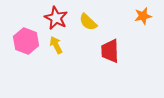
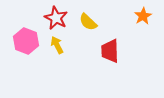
orange star: rotated 18 degrees counterclockwise
yellow arrow: moved 1 px right
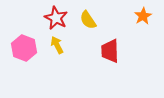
yellow semicircle: moved 2 px up; rotated 12 degrees clockwise
pink hexagon: moved 2 px left, 7 px down
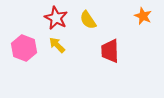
orange star: rotated 18 degrees counterclockwise
yellow arrow: rotated 18 degrees counterclockwise
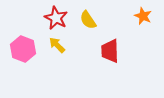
pink hexagon: moved 1 px left, 1 px down
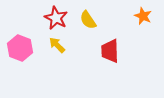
pink hexagon: moved 3 px left, 1 px up
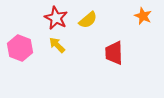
yellow semicircle: rotated 96 degrees counterclockwise
red trapezoid: moved 4 px right, 2 px down
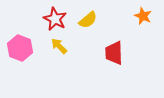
red star: moved 1 px left, 1 px down
yellow arrow: moved 2 px right, 1 px down
